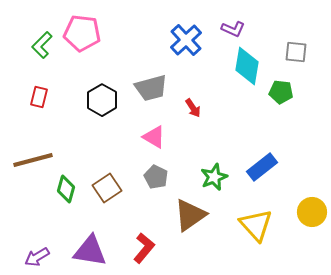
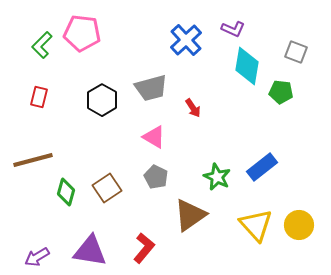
gray square: rotated 15 degrees clockwise
green star: moved 3 px right; rotated 24 degrees counterclockwise
green diamond: moved 3 px down
yellow circle: moved 13 px left, 13 px down
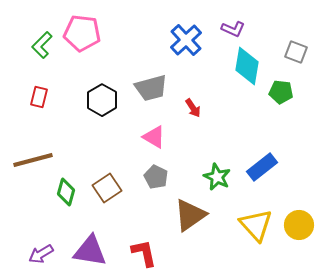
red L-shape: moved 5 px down; rotated 52 degrees counterclockwise
purple arrow: moved 4 px right, 3 px up
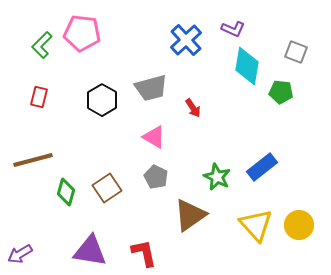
purple arrow: moved 21 px left
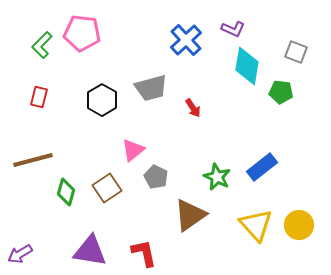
pink triangle: moved 21 px left, 13 px down; rotated 50 degrees clockwise
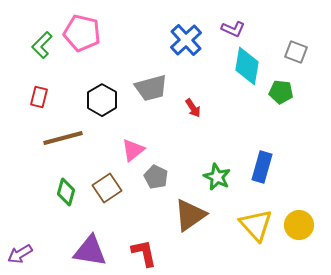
pink pentagon: rotated 6 degrees clockwise
brown line: moved 30 px right, 22 px up
blue rectangle: rotated 36 degrees counterclockwise
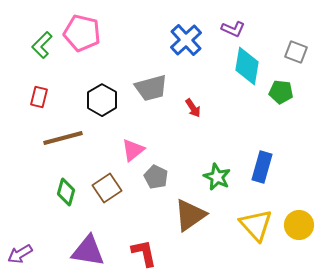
purple triangle: moved 2 px left
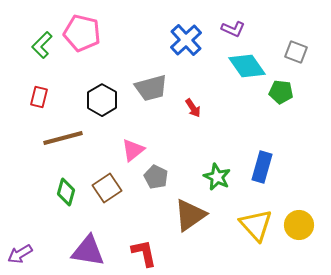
cyan diamond: rotated 45 degrees counterclockwise
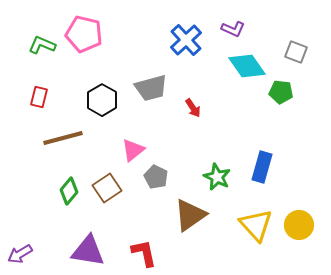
pink pentagon: moved 2 px right, 1 px down
green L-shape: rotated 68 degrees clockwise
green diamond: moved 3 px right, 1 px up; rotated 24 degrees clockwise
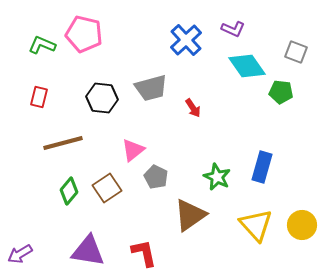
black hexagon: moved 2 px up; rotated 24 degrees counterclockwise
brown line: moved 5 px down
yellow circle: moved 3 px right
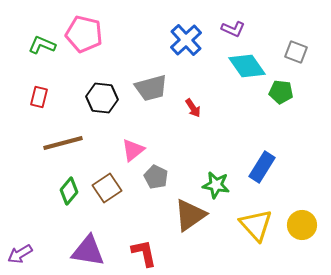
blue rectangle: rotated 16 degrees clockwise
green star: moved 1 px left, 8 px down; rotated 16 degrees counterclockwise
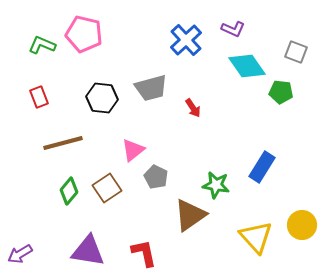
red rectangle: rotated 35 degrees counterclockwise
yellow triangle: moved 12 px down
